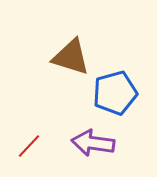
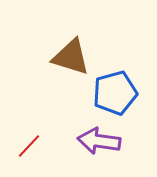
purple arrow: moved 6 px right, 2 px up
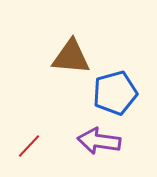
brown triangle: rotated 12 degrees counterclockwise
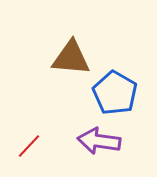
brown triangle: moved 1 px down
blue pentagon: rotated 27 degrees counterclockwise
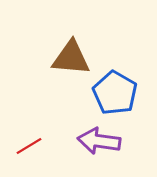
red line: rotated 16 degrees clockwise
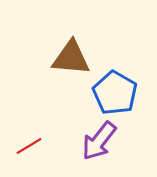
purple arrow: rotated 60 degrees counterclockwise
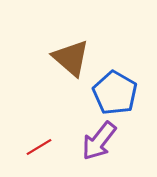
brown triangle: rotated 36 degrees clockwise
red line: moved 10 px right, 1 px down
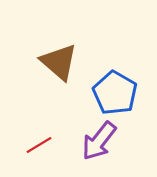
brown triangle: moved 12 px left, 4 px down
red line: moved 2 px up
